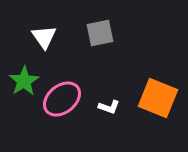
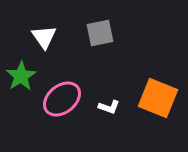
green star: moved 3 px left, 5 px up
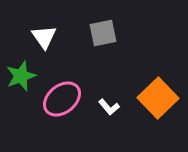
gray square: moved 3 px right
green star: rotated 12 degrees clockwise
orange square: rotated 24 degrees clockwise
white L-shape: rotated 30 degrees clockwise
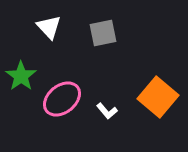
white triangle: moved 5 px right, 10 px up; rotated 8 degrees counterclockwise
green star: rotated 16 degrees counterclockwise
orange square: moved 1 px up; rotated 6 degrees counterclockwise
white L-shape: moved 2 px left, 4 px down
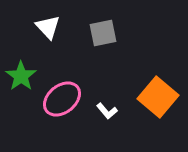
white triangle: moved 1 px left
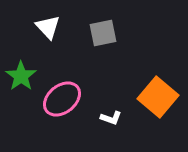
white L-shape: moved 4 px right, 7 px down; rotated 30 degrees counterclockwise
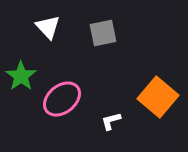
white L-shape: moved 3 px down; rotated 145 degrees clockwise
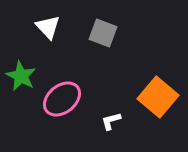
gray square: rotated 32 degrees clockwise
green star: rotated 8 degrees counterclockwise
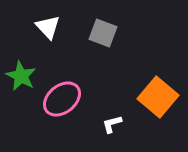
white L-shape: moved 1 px right, 3 px down
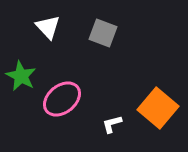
orange square: moved 11 px down
